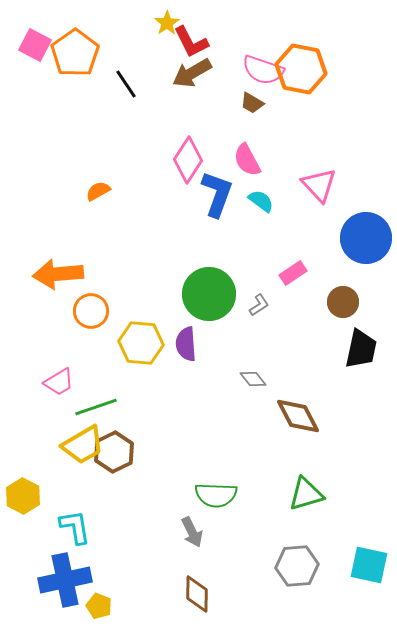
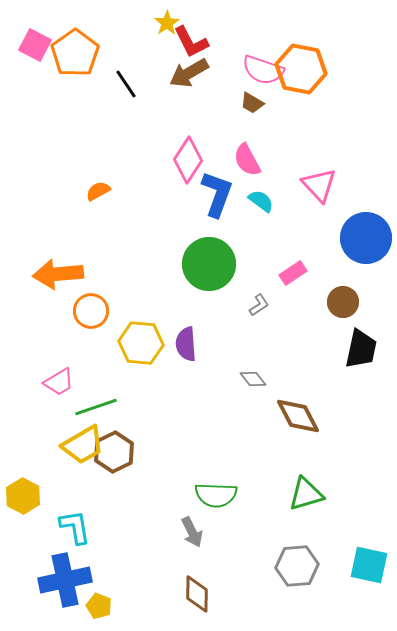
brown arrow at (192, 73): moved 3 px left
green circle at (209, 294): moved 30 px up
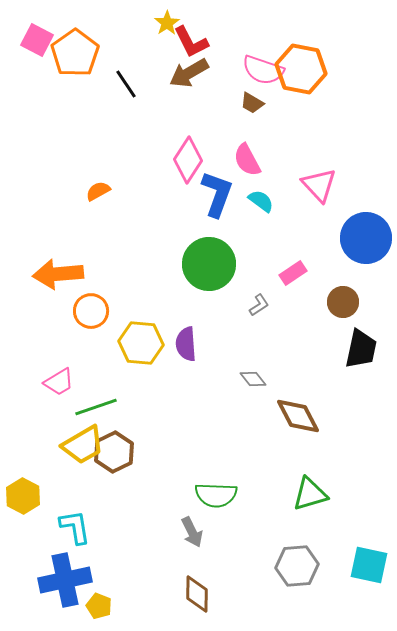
pink square at (35, 45): moved 2 px right, 5 px up
green triangle at (306, 494): moved 4 px right
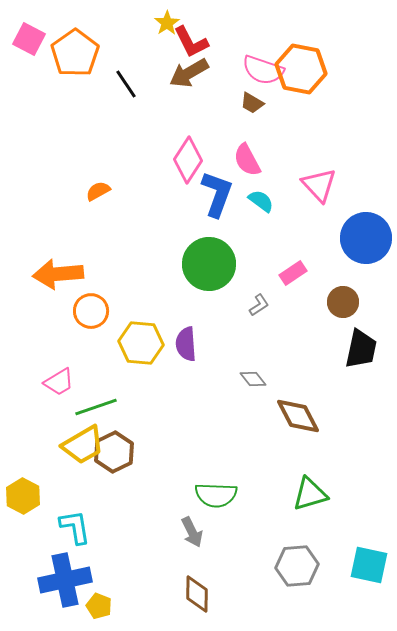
pink square at (37, 40): moved 8 px left, 1 px up
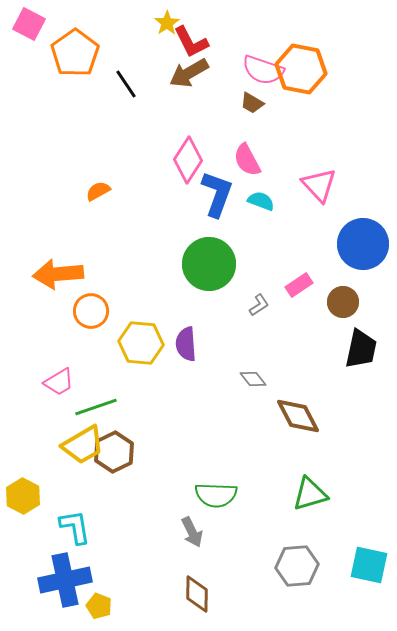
pink square at (29, 39): moved 15 px up
cyan semicircle at (261, 201): rotated 16 degrees counterclockwise
blue circle at (366, 238): moved 3 px left, 6 px down
pink rectangle at (293, 273): moved 6 px right, 12 px down
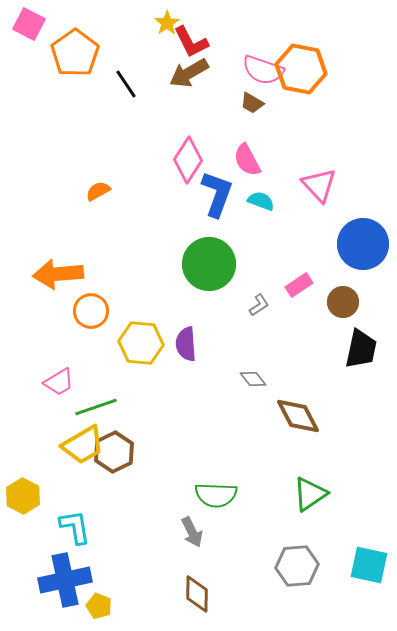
green triangle at (310, 494): rotated 18 degrees counterclockwise
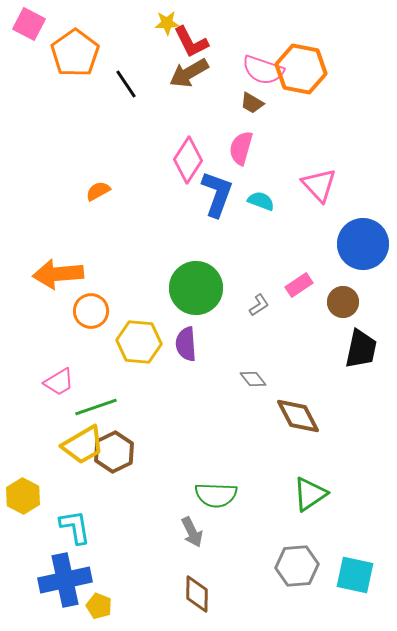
yellow star at (167, 23): rotated 30 degrees clockwise
pink semicircle at (247, 160): moved 6 px left, 12 px up; rotated 44 degrees clockwise
green circle at (209, 264): moved 13 px left, 24 px down
yellow hexagon at (141, 343): moved 2 px left, 1 px up
cyan square at (369, 565): moved 14 px left, 10 px down
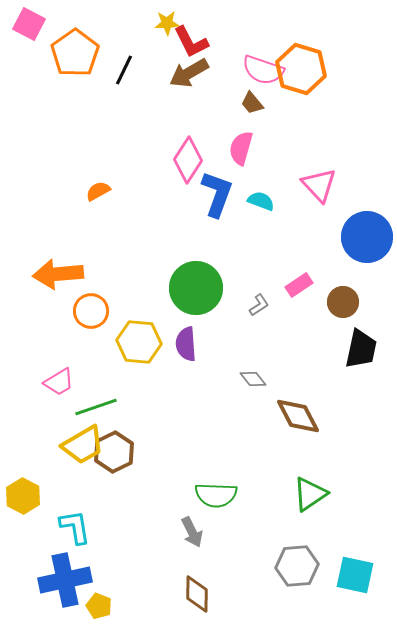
orange hexagon at (301, 69): rotated 6 degrees clockwise
black line at (126, 84): moved 2 px left, 14 px up; rotated 60 degrees clockwise
brown trapezoid at (252, 103): rotated 20 degrees clockwise
blue circle at (363, 244): moved 4 px right, 7 px up
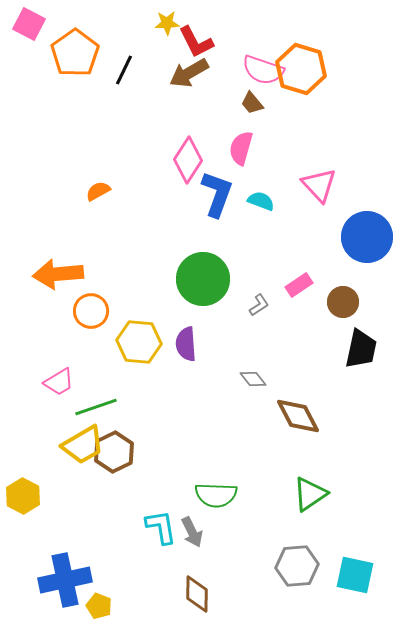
red L-shape at (191, 42): moved 5 px right
green circle at (196, 288): moved 7 px right, 9 px up
cyan L-shape at (75, 527): moved 86 px right
